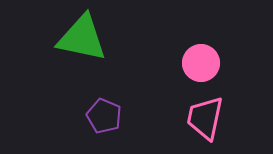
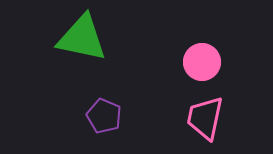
pink circle: moved 1 px right, 1 px up
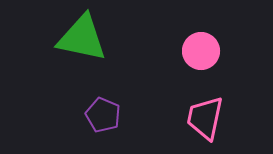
pink circle: moved 1 px left, 11 px up
purple pentagon: moved 1 px left, 1 px up
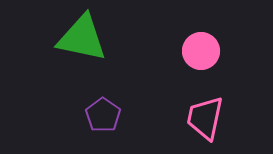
purple pentagon: rotated 12 degrees clockwise
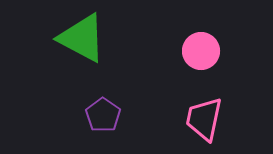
green triangle: rotated 16 degrees clockwise
pink trapezoid: moved 1 px left, 1 px down
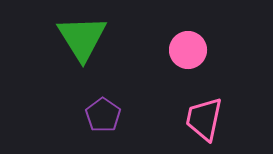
green triangle: rotated 30 degrees clockwise
pink circle: moved 13 px left, 1 px up
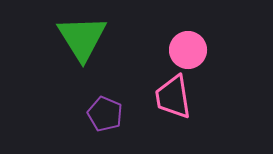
purple pentagon: moved 2 px right, 1 px up; rotated 12 degrees counterclockwise
pink trapezoid: moved 31 px left, 22 px up; rotated 21 degrees counterclockwise
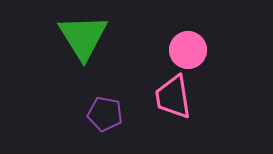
green triangle: moved 1 px right, 1 px up
purple pentagon: rotated 12 degrees counterclockwise
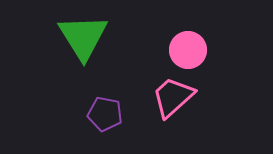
pink trapezoid: rotated 57 degrees clockwise
